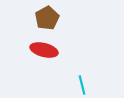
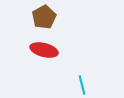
brown pentagon: moved 3 px left, 1 px up
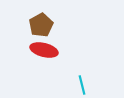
brown pentagon: moved 3 px left, 8 px down
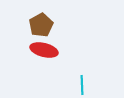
cyan line: rotated 12 degrees clockwise
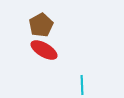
red ellipse: rotated 16 degrees clockwise
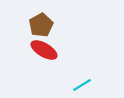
cyan line: rotated 60 degrees clockwise
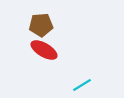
brown pentagon: rotated 25 degrees clockwise
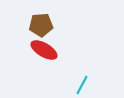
cyan line: rotated 30 degrees counterclockwise
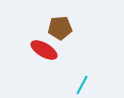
brown pentagon: moved 19 px right, 3 px down
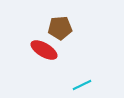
cyan line: rotated 36 degrees clockwise
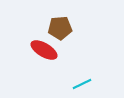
cyan line: moved 1 px up
